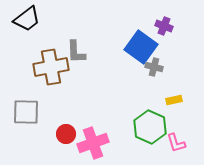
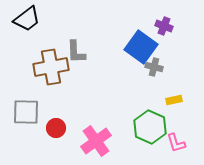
red circle: moved 10 px left, 6 px up
pink cross: moved 3 px right, 2 px up; rotated 16 degrees counterclockwise
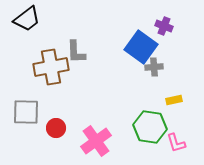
gray cross: rotated 18 degrees counterclockwise
green hexagon: rotated 16 degrees counterclockwise
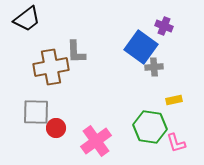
gray square: moved 10 px right
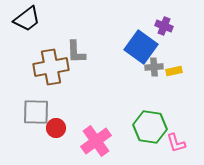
yellow rectangle: moved 29 px up
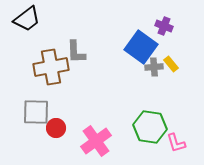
yellow rectangle: moved 3 px left, 7 px up; rotated 63 degrees clockwise
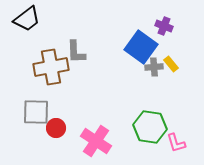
pink cross: rotated 20 degrees counterclockwise
